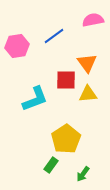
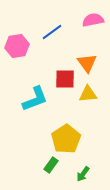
blue line: moved 2 px left, 4 px up
red square: moved 1 px left, 1 px up
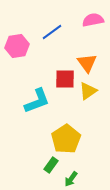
yellow triangle: moved 3 px up; rotated 30 degrees counterclockwise
cyan L-shape: moved 2 px right, 2 px down
green arrow: moved 12 px left, 5 px down
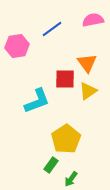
blue line: moved 3 px up
